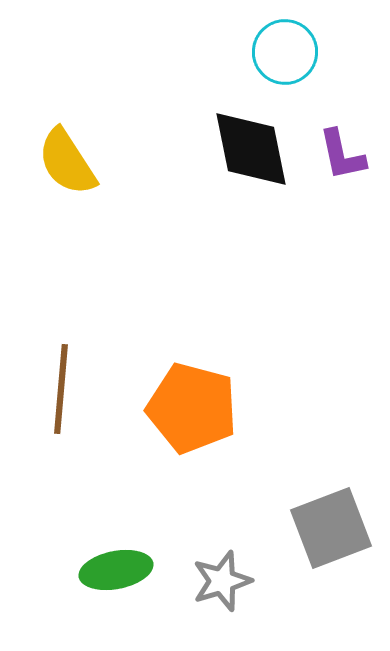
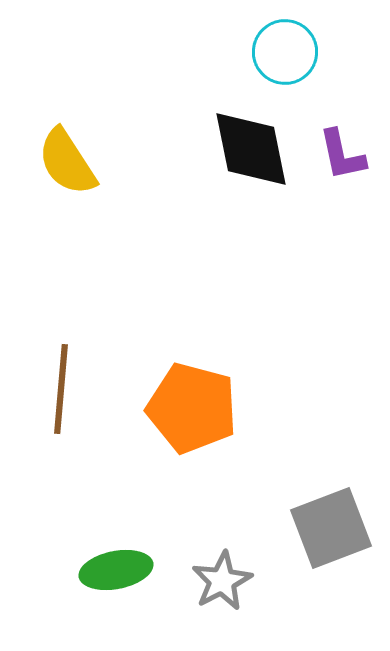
gray star: rotated 10 degrees counterclockwise
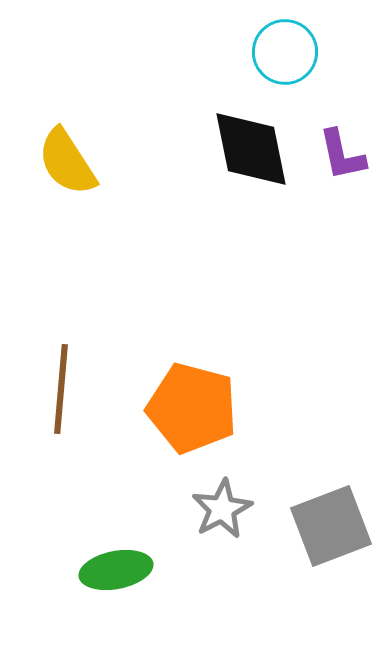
gray square: moved 2 px up
gray star: moved 72 px up
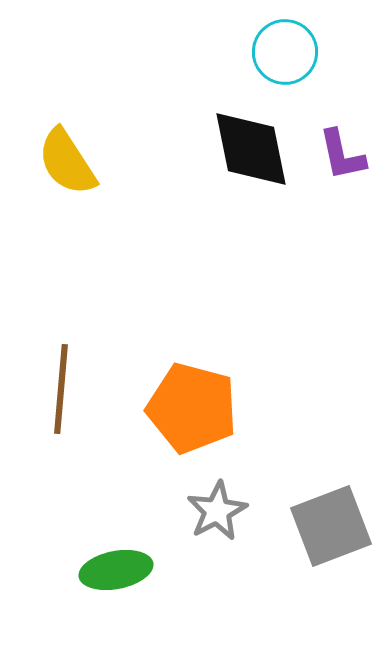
gray star: moved 5 px left, 2 px down
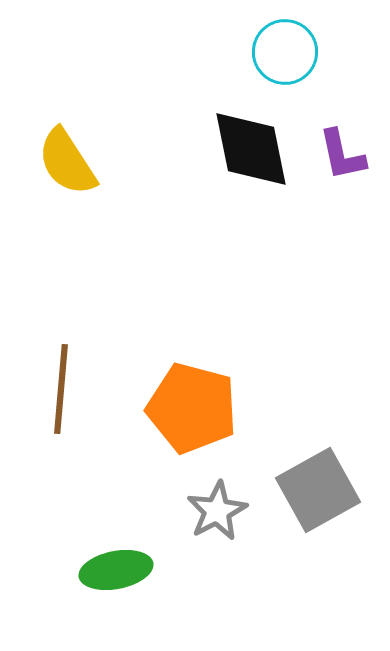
gray square: moved 13 px left, 36 px up; rotated 8 degrees counterclockwise
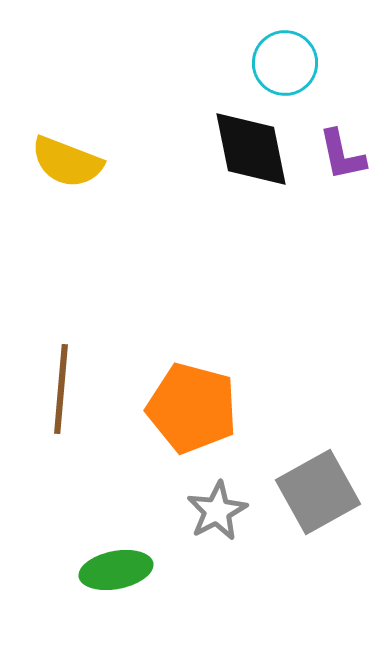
cyan circle: moved 11 px down
yellow semicircle: rotated 36 degrees counterclockwise
gray square: moved 2 px down
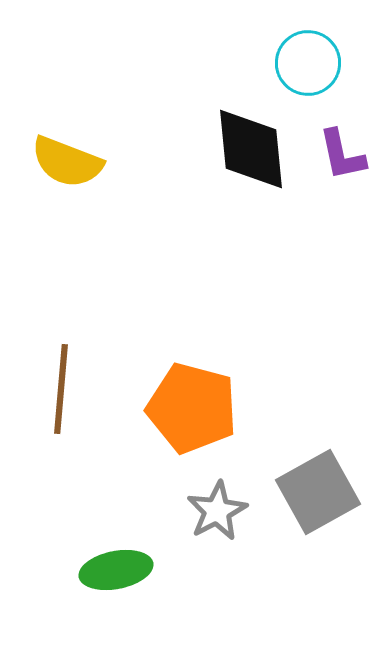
cyan circle: moved 23 px right
black diamond: rotated 6 degrees clockwise
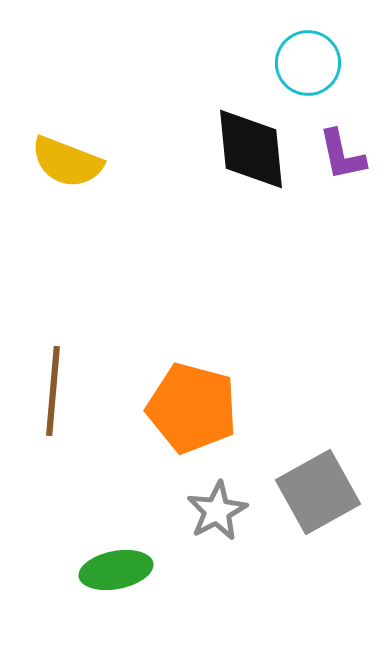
brown line: moved 8 px left, 2 px down
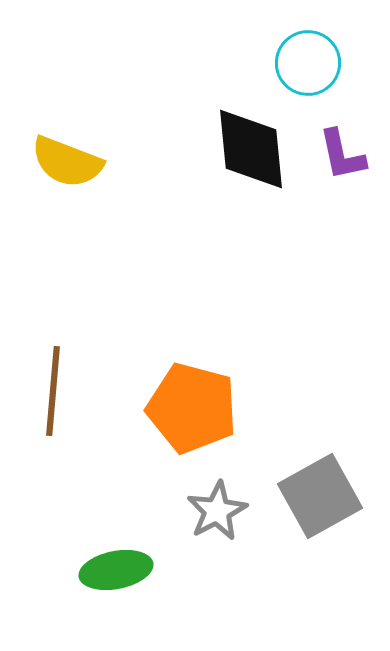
gray square: moved 2 px right, 4 px down
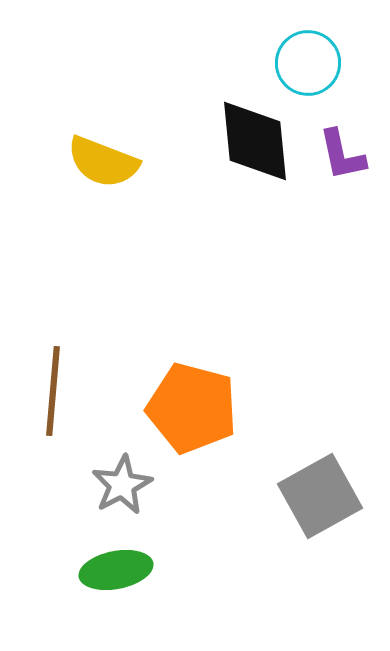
black diamond: moved 4 px right, 8 px up
yellow semicircle: moved 36 px right
gray star: moved 95 px left, 26 px up
